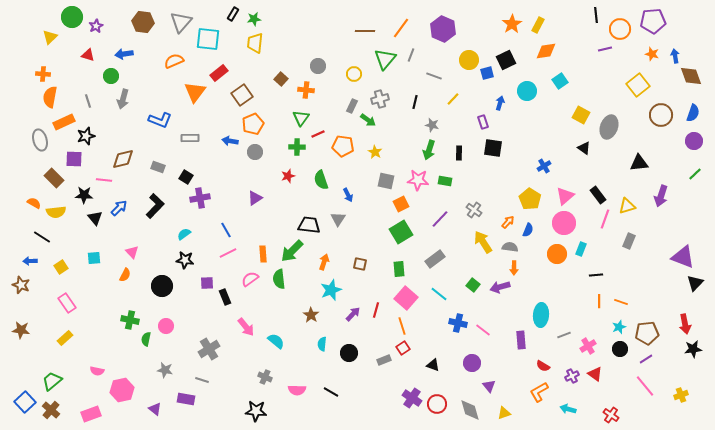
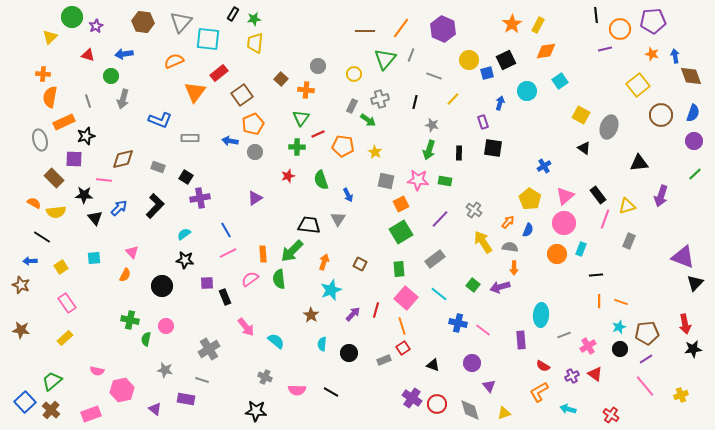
brown square at (360, 264): rotated 16 degrees clockwise
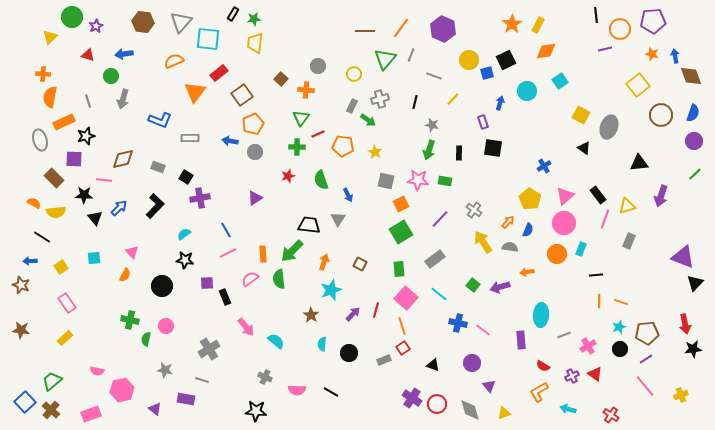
orange arrow at (514, 268): moved 13 px right, 4 px down; rotated 80 degrees clockwise
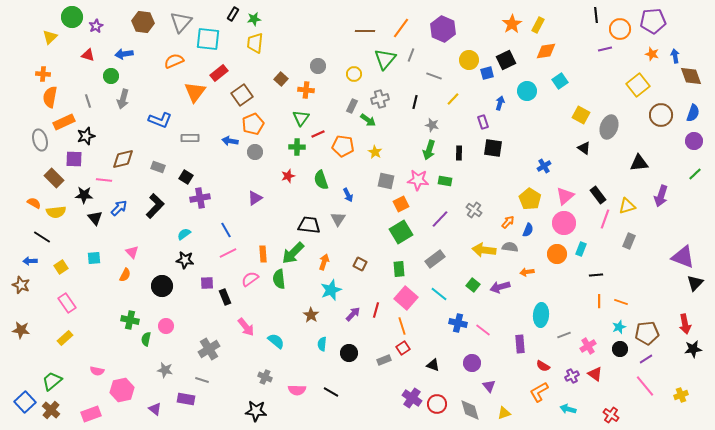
yellow arrow at (483, 242): moved 1 px right, 8 px down; rotated 50 degrees counterclockwise
green arrow at (292, 251): moved 1 px right, 2 px down
purple rectangle at (521, 340): moved 1 px left, 4 px down
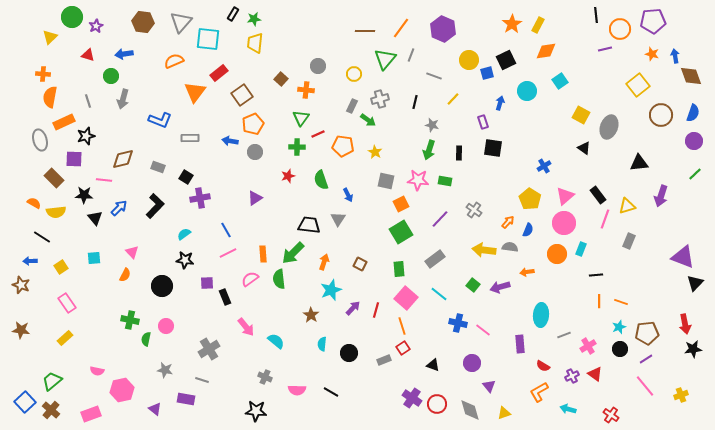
purple arrow at (353, 314): moved 6 px up
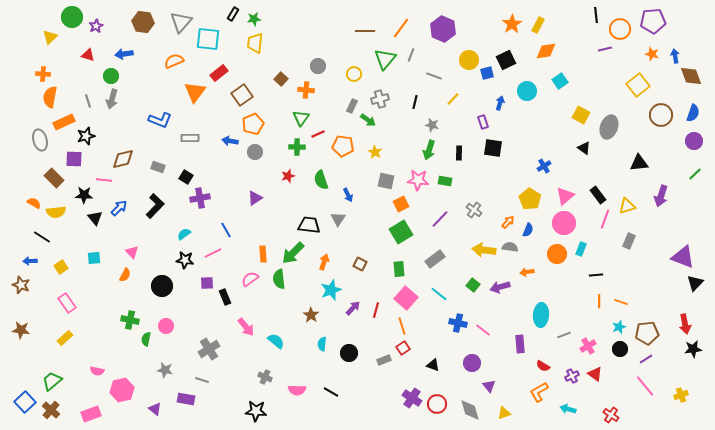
gray arrow at (123, 99): moved 11 px left
pink line at (228, 253): moved 15 px left
